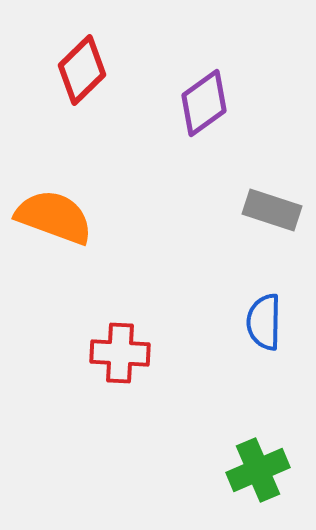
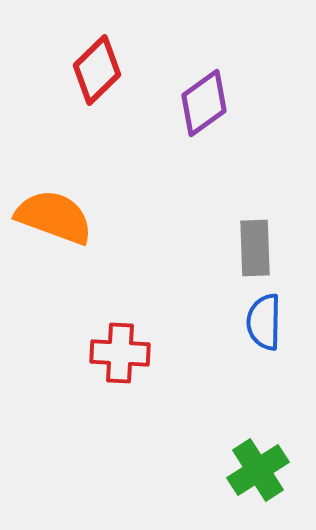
red diamond: moved 15 px right
gray rectangle: moved 17 px left, 38 px down; rotated 70 degrees clockwise
green cross: rotated 10 degrees counterclockwise
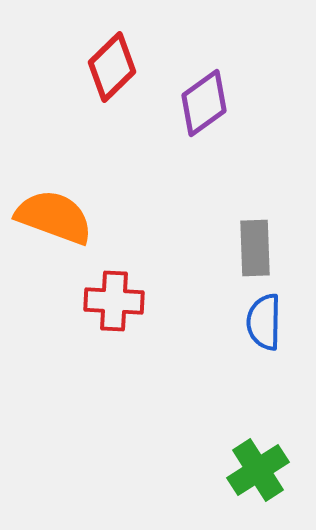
red diamond: moved 15 px right, 3 px up
red cross: moved 6 px left, 52 px up
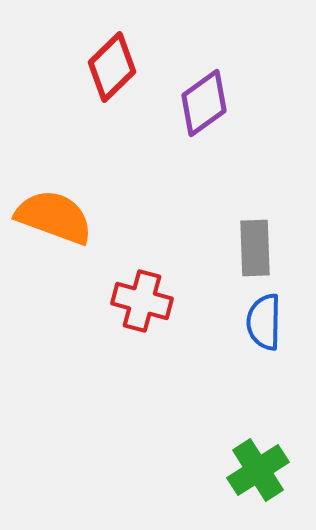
red cross: moved 28 px right; rotated 12 degrees clockwise
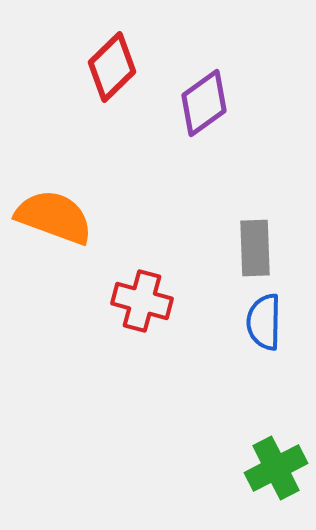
green cross: moved 18 px right, 2 px up; rotated 6 degrees clockwise
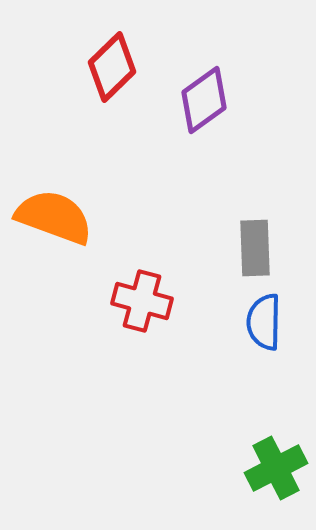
purple diamond: moved 3 px up
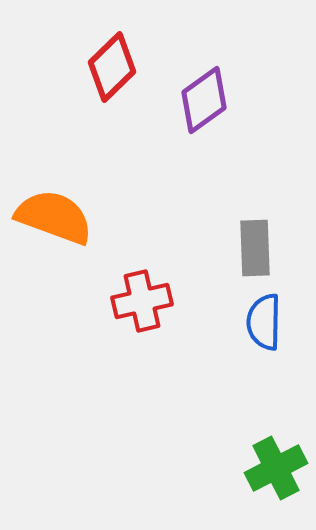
red cross: rotated 28 degrees counterclockwise
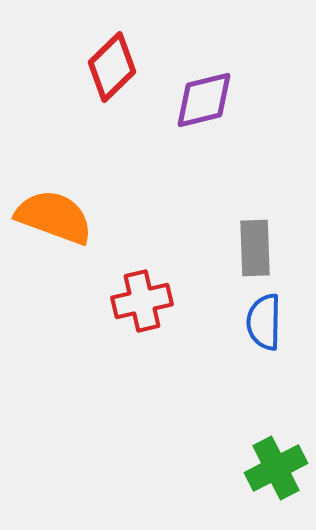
purple diamond: rotated 22 degrees clockwise
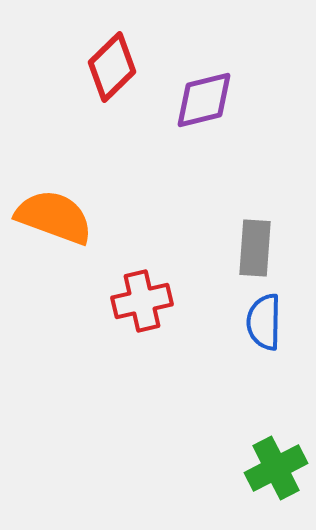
gray rectangle: rotated 6 degrees clockwise
